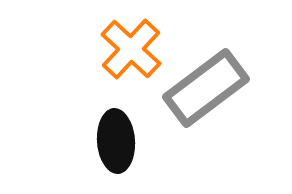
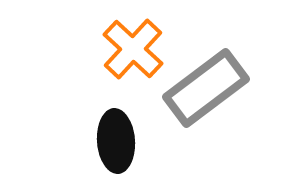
orange cross: moved 2 px right
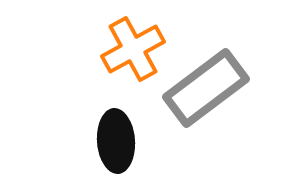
orange cross: rotated 18 degrees clockwise
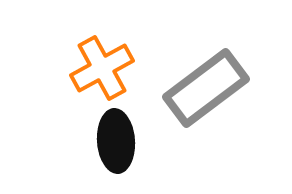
orange cross: moved 31 px left, 19 px down
